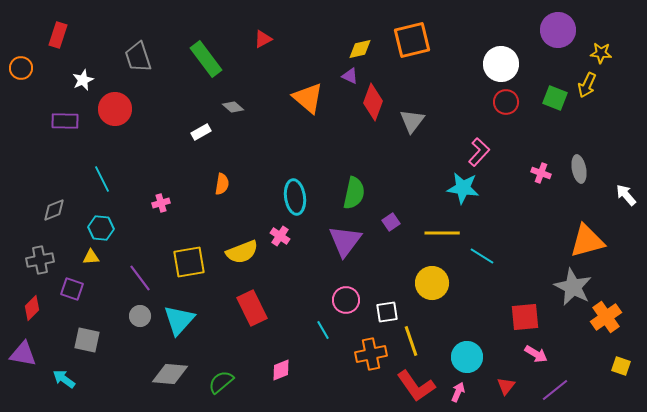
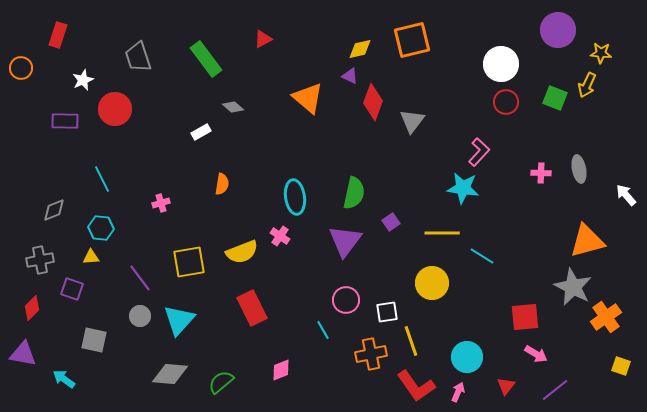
pink cross at (541, 173): rotated 18 degrees counterclockwise
gray square at (87, 340): moved 7 px right
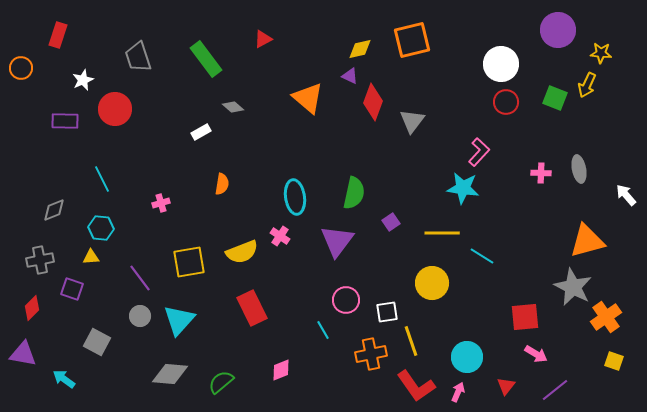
purple triangle at (345, 241): moved 8 px left
gray square at (94, 340): moved 3 px right, 2 px down; rotated 16 degrees clockwise
yellow square at (621, 366): moved 7 px left, 5 px up
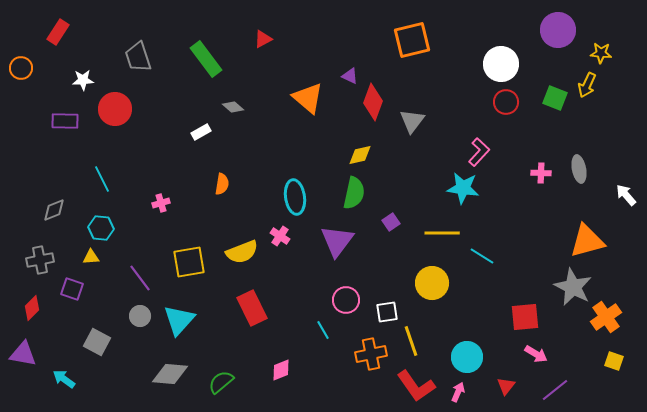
red rectangle at (58, 35): moved 3 px up; rotated 15 degrees clockwise
yellow diamond at (360, 49): moved 106 px down
white star at (83, 80): rotated 20 degrees clockwise
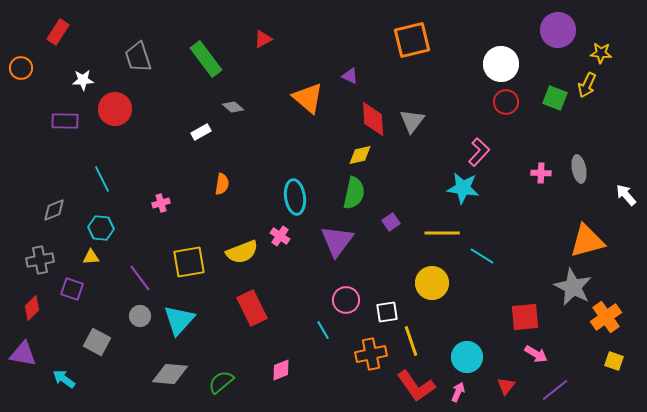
red diamond at (373, 102): moved 17 px down; rotated 24 degrees counterclockwise
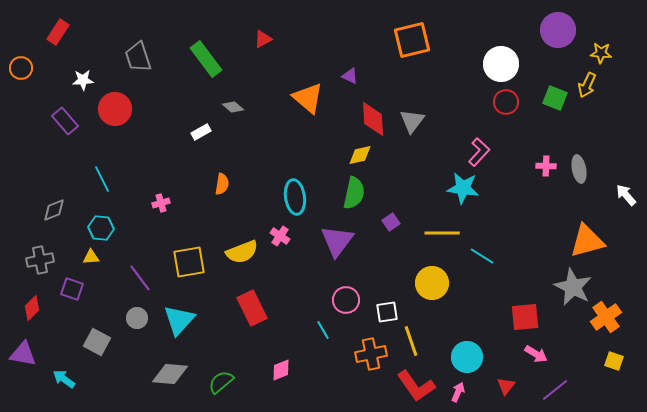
purple rectangle at (65, 121): rotated 48 degrees clockwise
pink cross at (541, 173): moved 5 px right, 7 px up
gray circle at (140, 316): moved 3 px left, 2 px down
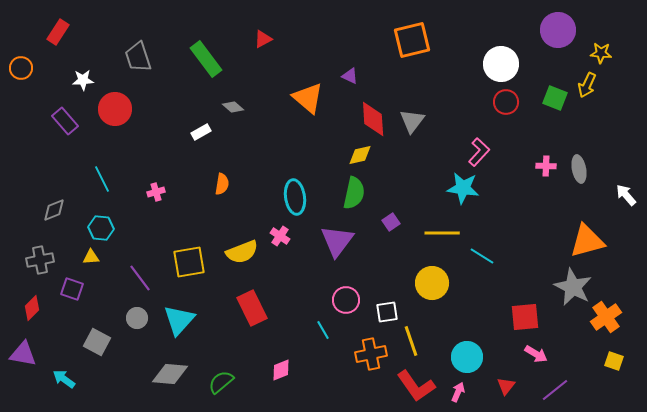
pink cross at (161, 203): moved 5 px left, 11 px up
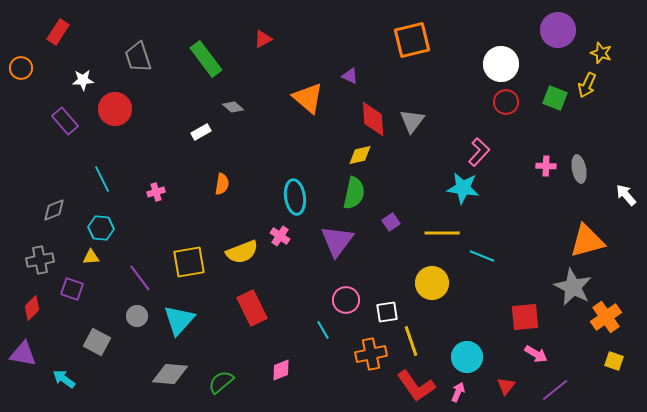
yellow star at (601, 53): rotated 15 degrees clockwise
cyan line at (482, 256): rotated 10 degrees counterclockwise
gray circle at (137, 318): moved 2 px up
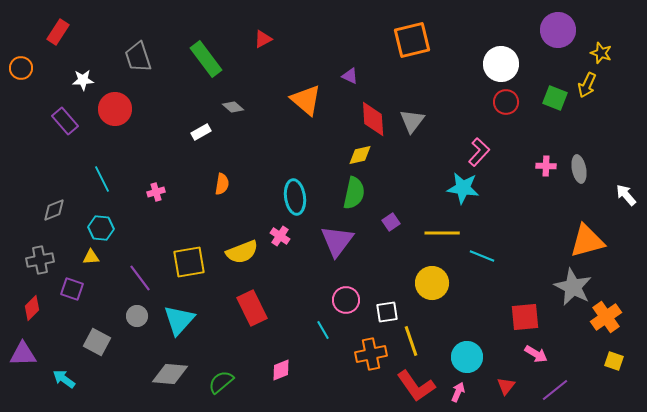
orange triangle at (308, 98): moved 2 px left, 2 px down
purple triangle at (23, 354): rotated 12 degrees counterclockwise
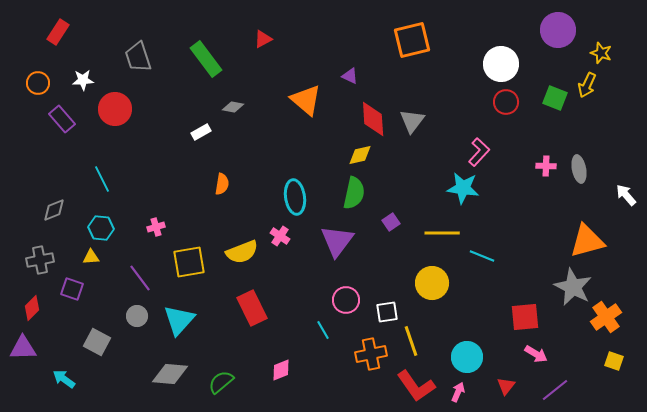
orange circle at (21, 68): moved 17 px right, 15 px down
gray diamond at (233, 107): rotated 30 degrees counterclockwise
purple rectangle at (65, 121): moved 3 px left, 2 px up
pink cross at (156, 192): moved 35 px down
purple triangle at (23, 354): moved 6 px up
